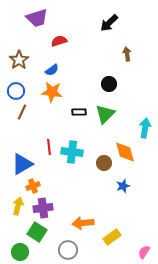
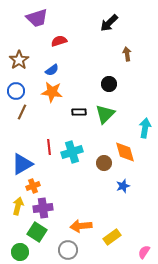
cyan cross: rotated 25 degrees counterclockwise
orange arrow: moved 2 px left, 3 px down
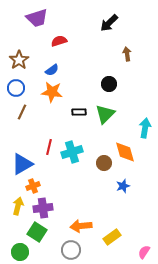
blue circle: moved 3 px up
red line: rotated 21 degrees clockwise
gray circle: moved 3 px right
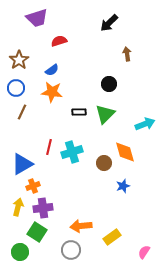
cyan arrow: moved 4 px up; rotated 60 degrees clockwise
yellow arrow: moved 1 px down
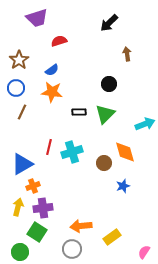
gray circle: moved 1 px right, 1 px up
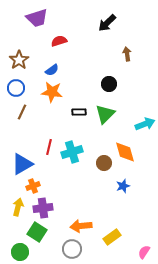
black arrow: moved 2 px left
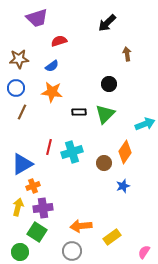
brown star: moved 1 px up; rotated 30 degrees clockwise
blue semicircle: moved 4 px up
orange diamond: rotated 50 degrees clockwise
gray circle: moved 2 px down
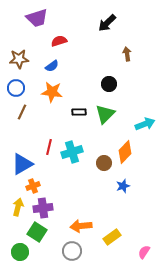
orange diamond: rotated 10 degrees clockwise
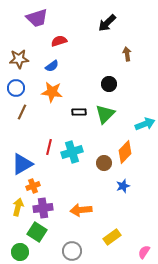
orange arrow: moved 16 px up
